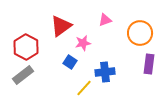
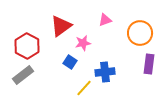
red hexagon: moved 1 px right, 1 px up
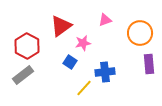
purple rectangle: rotated 12 degrees counterclockwise
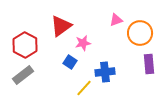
pink triangle: moved 11 px right
red hexagon: moved 2 px left, 1 px up
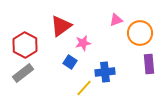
gray rectangle: moved 2 px up
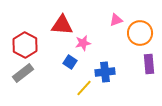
red triangle: moved 1 px right, 1 px up; rotated 40 degrees clockwise
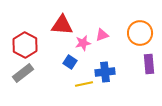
pink triangle: moved 14 px left, 15 px down
yellow line: moved 4 px up; rotated 36 degrees clockwise
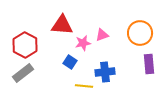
yellow line: moved 2 px down; rotated 18 degrees clockwise
